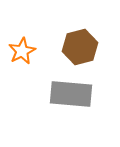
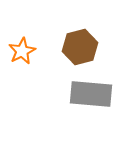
gray rectangle: moved 20 px right
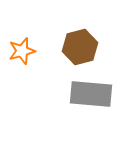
orange star: rotated 12 degrees clockwise
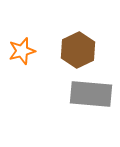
brown hexagon: moved 2 px left, 3 px down; rotated 12 degrees counterclockwise
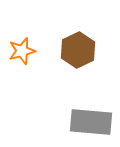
gray rectangle: moved 28 px down
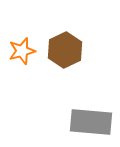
brown hexagon: moved 13 px left
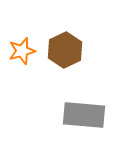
gray rectangle: moved 7 px left, 7 px up
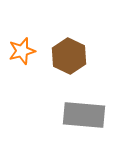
brown hexagon: moved 4 px right, 6 px down; rotated 8 degrees counterclockwise
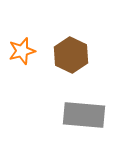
brown hexagon: moved 2 px right, 1 px up
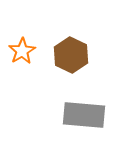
orange star: rotated 16 degrees counterclockwise
